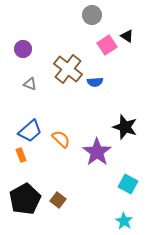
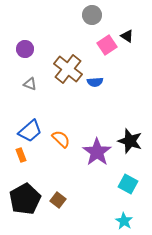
purple circle: moved 2 px right
black star: moved 5 px right, 14 px down
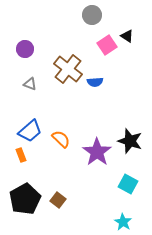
cyan star: moved 1 px left, 1 px down
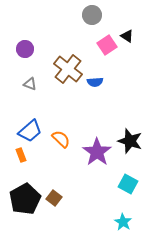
brown square: moved 4 px left, 2 px up
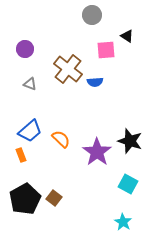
pink square: moved 1 px left, 5 px down; rotated 30 degrees clockwise
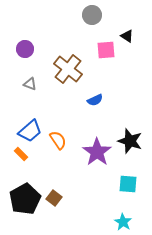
blue semicircle: moved 18 px down; rotated 21 degrees counterclockwise
orange semicircle: moved 3 px left, 1 px down; rotated 12 degrees clockwise
orange rectangle: moved 1 px up; rotated 24 degrees counterclockwise
cyan square: rotated 24 degrees counterclockwise
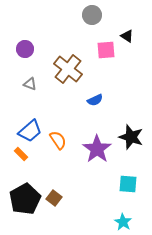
black star: moved 1 px right, 4 px up
purple star: moved 3 px up
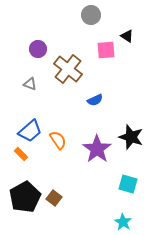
gray circle: moved 1 px left
purple circle: moved 13 px right
cyan square: rotated 12 degrees clockwise
black pentagon: moved 2 px up
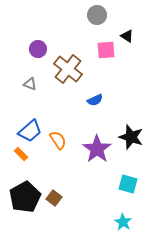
gray circle: moved 6 px right
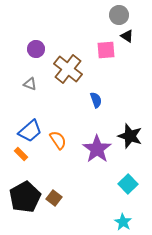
gray circle: moved 22 px right
purple circle: moved 2 px left
blue semicircle: moved 1 px right; rotated 84 degrees counterclockwise
black star: moved 1 px left, 1 px up
cyan square: rotated 30 degrees clockwise
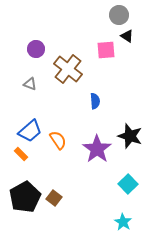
blue semicircle: moved 1 px left, 1 px down; rotated 14 degrees clockwise
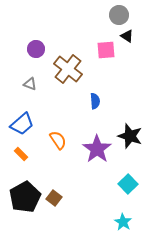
blue trapezoid: moved 8 px left, 7 px up
